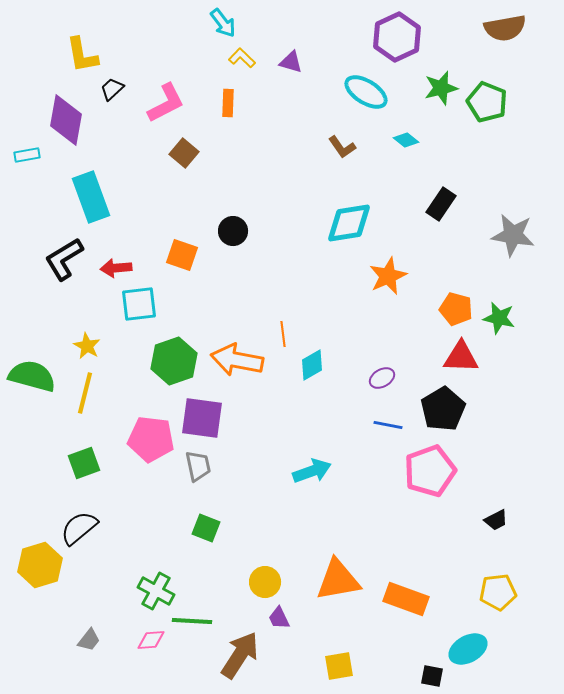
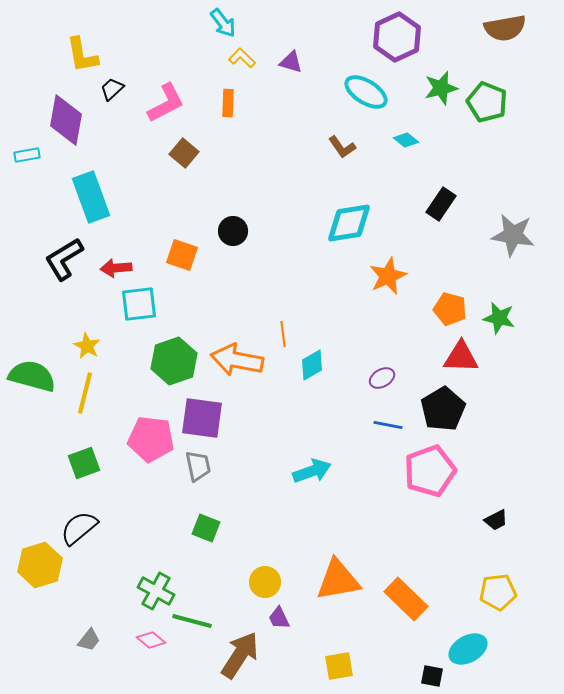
orange pentagon at (456, 309): moved 6 px left
orange rectangle at (406, 599): rotated 24 degrees clockwise
green line at (192, 621): rotated 12 degrees clockwise
pink diamond at (151, 640): rotated 44 degrees clockwise
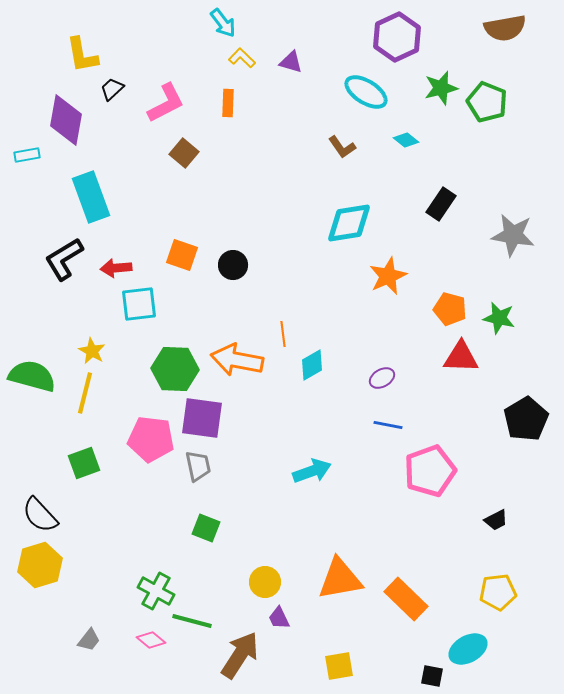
black circle at (233, 231): moved 34 px down
yellow star at (87, 346): moved 5 px right, 5 px down
green hexagon at (174, 361): moved 1 px right, 8 px down; rotated 21 degrees clockwise
black pentagon at (443, 409): moved 83 px right, 10 px down
black semicircle at (79, 528): moved 39 px left, 13 px up; rotated 93 degrees counterclockwise
orange triangle at (338, 580): moved 2 px right, 1 px up
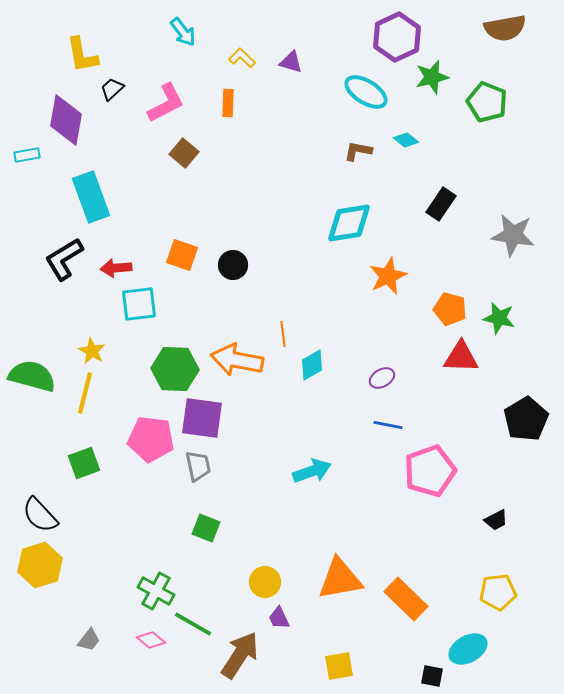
cyan arrow at (223, 23): moved 40 px left, 9 px down
green star at (441, 88): moved 9 px left, 11 px up
brown L-shape at (342, 147): moved 16 px right, 4 px down; rotated 136 degrees clockwise
green line at (192, 621): moved 1 px right, 3 px down; rotated 15 degrees clockwise
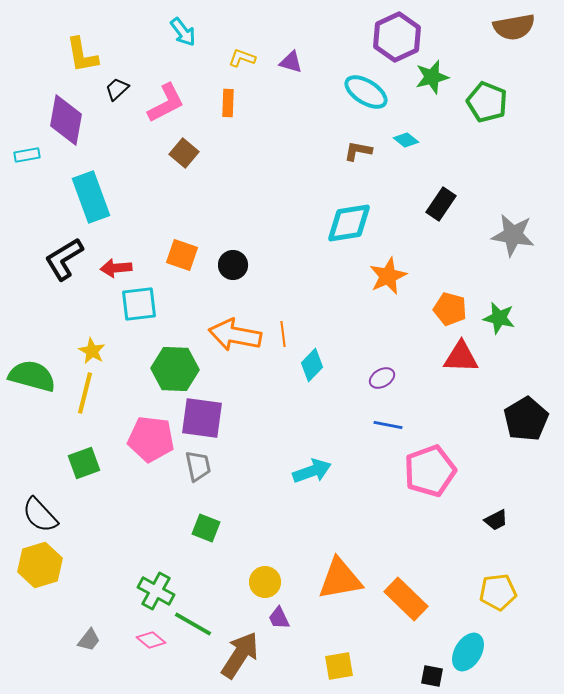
brown semicircle at (505, 28): moved 9 px right, 1 px up
yellow L-shape at (242, 58): rotated 24 degrees counterclockwise
black trapezoid at (112, 89): moved 5 px right
orange arrow at (237, 360): moved 2 px left, 25 px up
cyan diamond at (312, 365): rotated 16 degrees counterclockwise
cyan ellipse at (468, 649): moved 3 px down; rotated 30 degrees counterclockwise
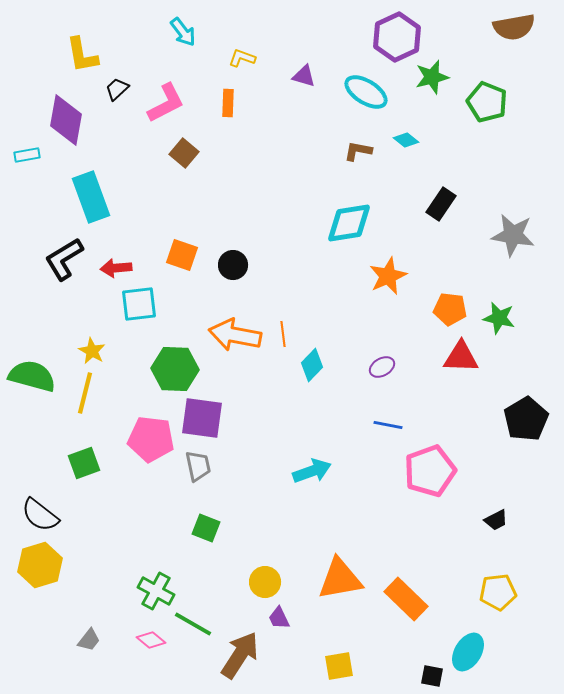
purple triangle at (291, 62): moved 13 px right, 14 px down
orange pentagon at (450, 309): rotated 8 degrees counterclockwise
purple ellipse at (382, 378): moved 11 px up
black semicircle at (40, 515): rotated 9 degrees counterclockwise
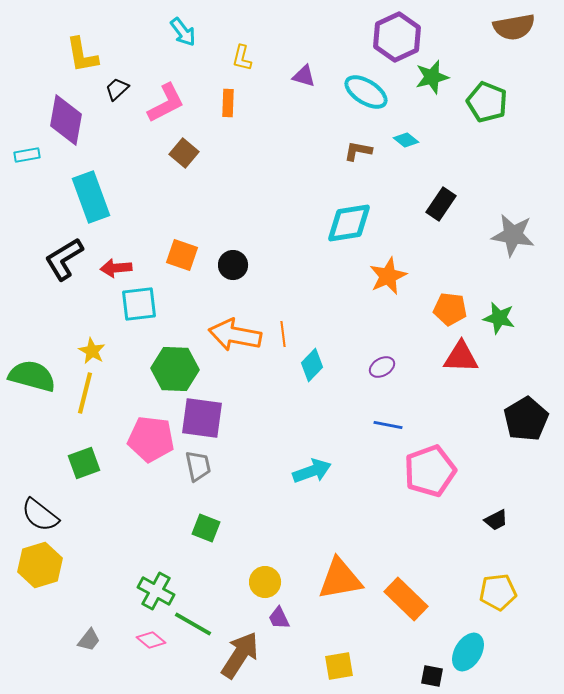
yellow L-shape at (242, 58): rotated 96 degrees counterclockwise
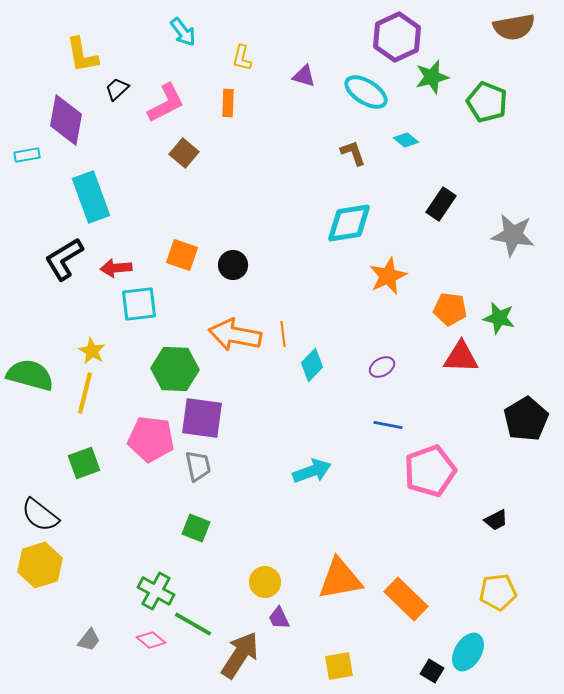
brown L-shape at (358, 151): moved 5 px left, 2 px down; rotated 60 degrees clockwise
green semicircle at (32, 376): moved 2 px left, 1 px up
green square at (206, 528): moved 10 px left
black square at (432, 676): moved 5 px up; rotated 20 degrees clockwise
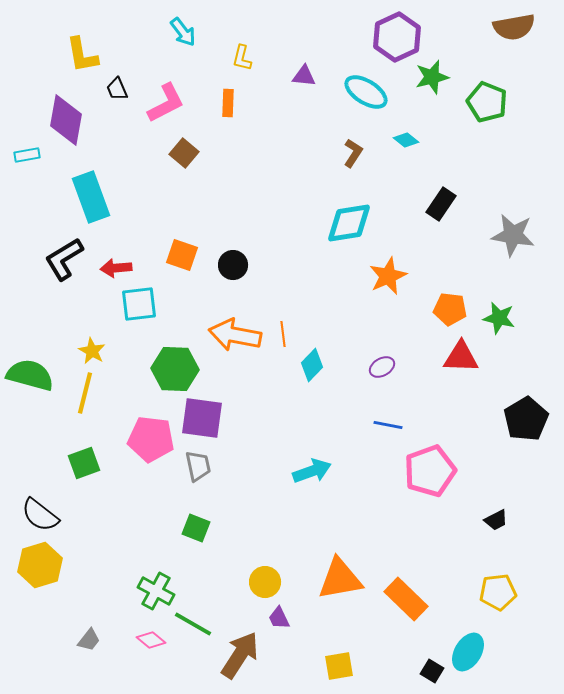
purple triangle at (304, 76): rotated 10 degrees counterclockwise
black trapezoid at (117, 89): rotated 70 degrees counterclockwise
brown L-shape at (353, 153): rotated 52 degrees clockwise
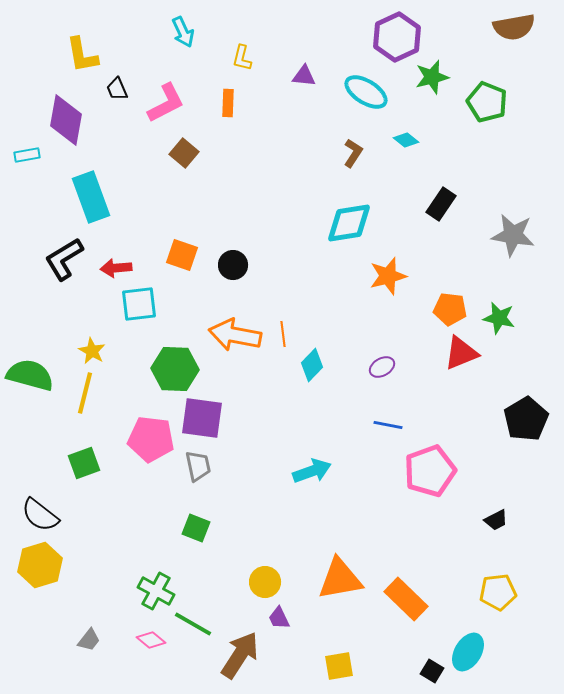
cyan arrow at (183, 32): rotated 12 degrees clockwise
orange star at (388, 276): rotated 9 degrees clockwise
red triangle at (461, 357): moved 4 px up; rotated 24 degrees counterclockwise
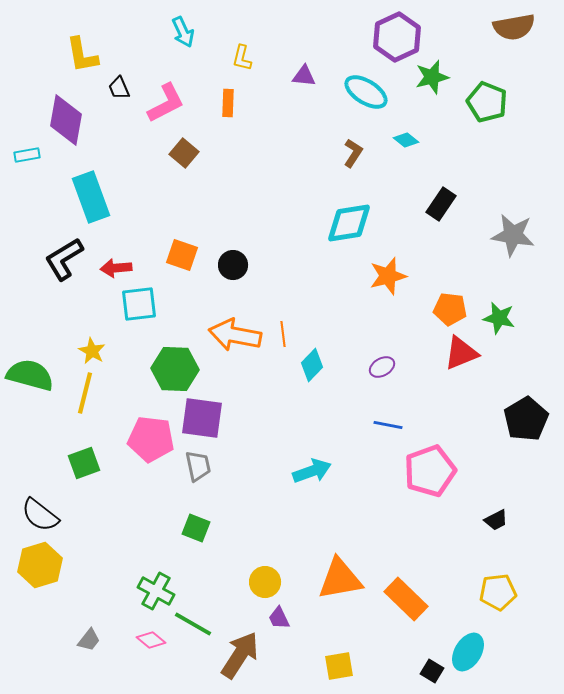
black trapezoid at (117, 89): moved 2 px right, 1 px up
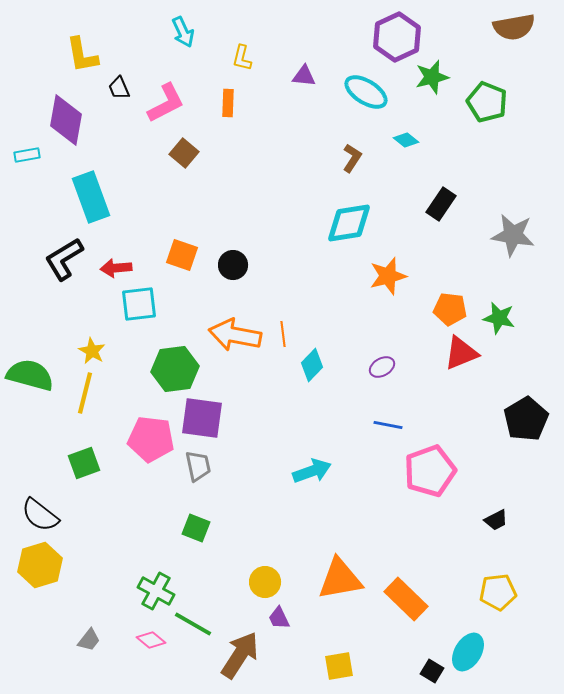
brown L-shape at (353, 153): moved 1 px left, 5 px down
green hexagon at (175, 369): rotated 9 degrees counterclockwise
